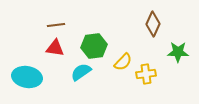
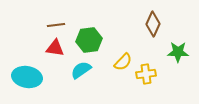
green hexagon: moved 5 px left, 6 px up
cyan semicircle: moved 2 px up
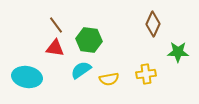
brown line: rotated 60 degrees clockwise
green hexagon: rotated 15 degrees clockwise
yellow semicircle: moved 14 px left, 17 px down; rotated 36 degrees clockwise
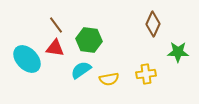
cyan ellipse: moved 18 px up; rotated 36 degrees clockwise
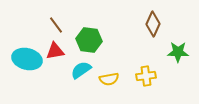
red triangle: moved 3 px down; rotated 18 degrees counterclockwise
cyan ellipse: rotated 32 degrees counterclockwise
yellow cross: moved 2 px down
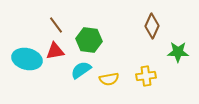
brown diamond: moved 1 px left, 2 px down
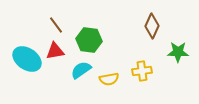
cyan ellipse: rotated 20 degrees clockwise
yellow cross: moved 4 px left, 5 px up
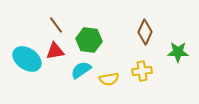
brown diamond: moved 7 px left, 6 px down
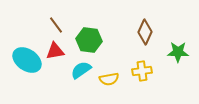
cyan ellipse: moved 1 px down
